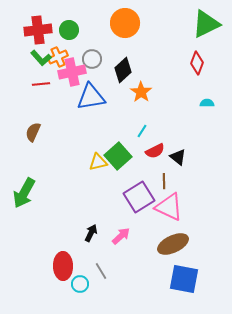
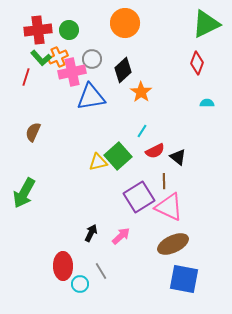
red line: moved 15 px left, 7 px up; rotated 66 degrees counterclockwise
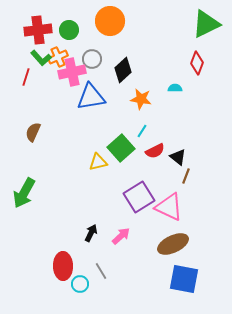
orange circle: moved 15 px left, 2 px up
orange star: moved 7 px down; rotated 25 degrees counterclockwise
cyan semicircle: moved 32 px left, 15 px up
green square: moved 3 px right, 8 px up
brown line: moved 22 px right, 5 px up; rotated 21 degrees clockwise
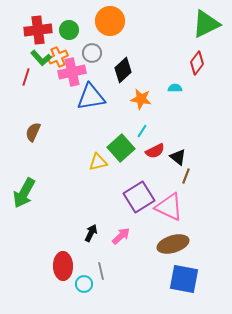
gray circle: moved 6 px up
red diamond: rotated 15 degrees clockwise
brown ellipse: rotated 8 degrees clockwise
gray line: rotated 18 degrees clockwise
cyan circle: moved 4 px right
